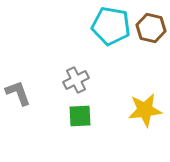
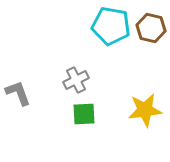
green square: moved 4 px right, 2 px up
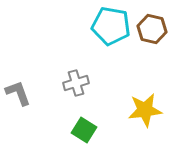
brown hexagon: moved 1 px right, 1 px down
gray cross: moved 3 px down; rotated 10 degrees clockwise
green square: moved 16 px down; rotated 35 degrees clockwise
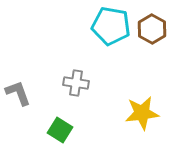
brown hexagon: rotated 16 degrees clockwise
gray cross: rotated 25 degrees clockwise
yellow star: moved 3 px left, 3 px down
green square: moved 24 px left
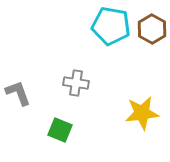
green square: rotated 10 degrees counterclockwise
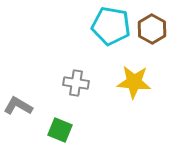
gray L-shape: moved 13 px down; rotated 40 degrees counterclockwise
yellow star: moved 8 px left, 31 px up; rotated 12 degrees clockwise
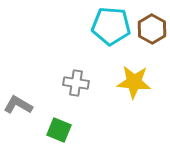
cyan pentagon: rotated 6 degrees counterclockwise
gray L-shape: moved 1 px up
green square: moved 1 px left
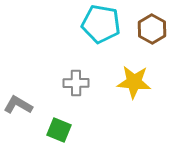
cyan pentagon: moved 10 px left, 2 px up; rotated 6 degrees clockwise
gray cross: rotated 10 degrees counterclockwise
